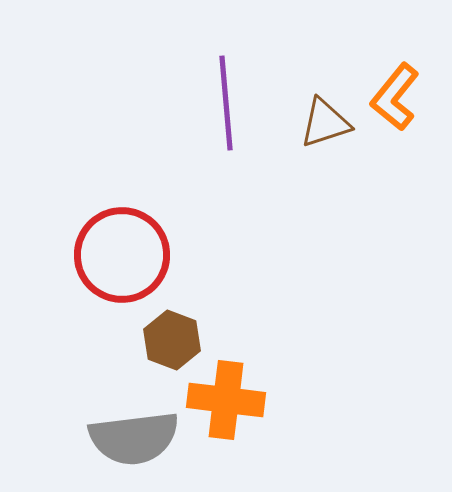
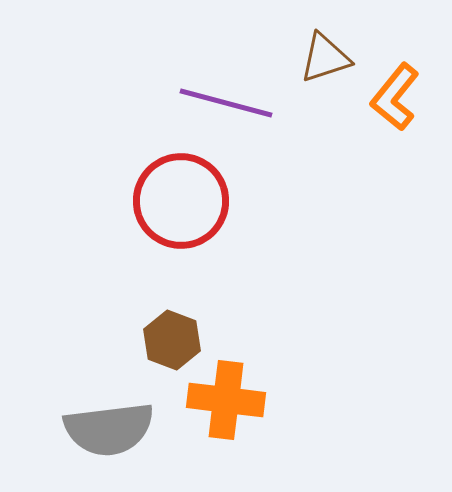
purple line: rotated 70 degrees counterclockwise
brown triangle: moved 65 px up
red circle: moved 59 px right, 54 px up
gray semicircle: moved 25 px left, 9 px up
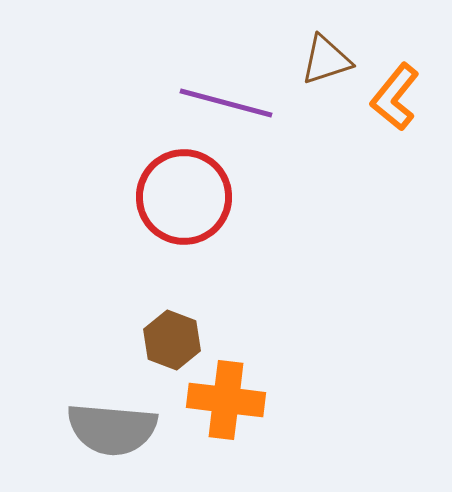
brown triangle: moved 1 px right, 2 px down
red circle: moved 3 px right, 4 px up
gray semicircle: moved 3 px right; rotated 12 degrees clockwise
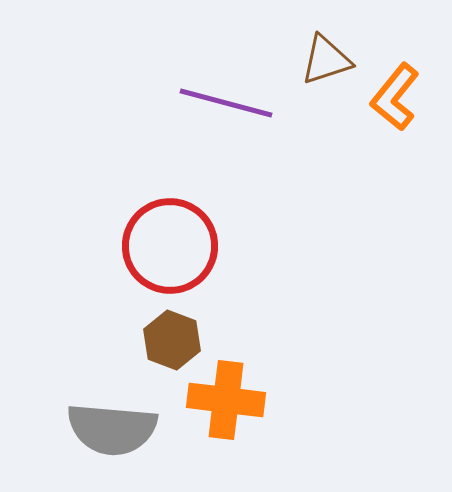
red circle: moved 14 px left, 49 px down
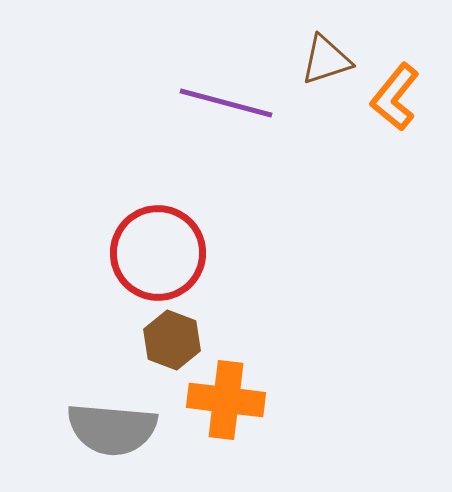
red circle: moved 12 px left, 7 px down
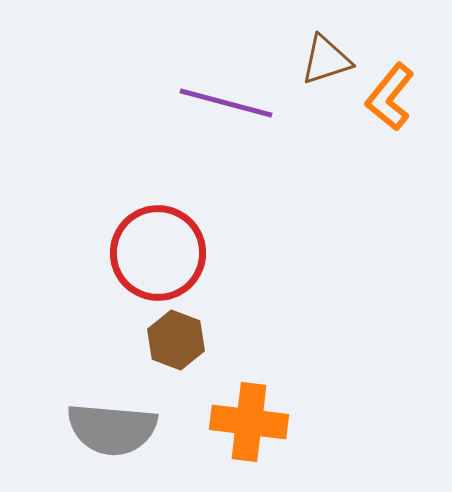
orange L-shape: moved 5 px left
brown hexagon: moved 4 px right
orange cross: moved 23 px right, 22 px down
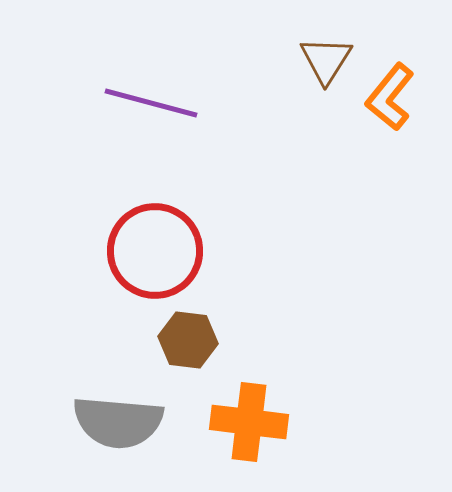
brown triangle: rotated 40 degrees counterclockwise
purple line: moved 75 px left
red circle: moved 3 px left, 2 px up
brown hexagon: moved 12 px right; rotated 14 degrees counterclockwise
gray semicircle: moved 6 px right, 7 px up
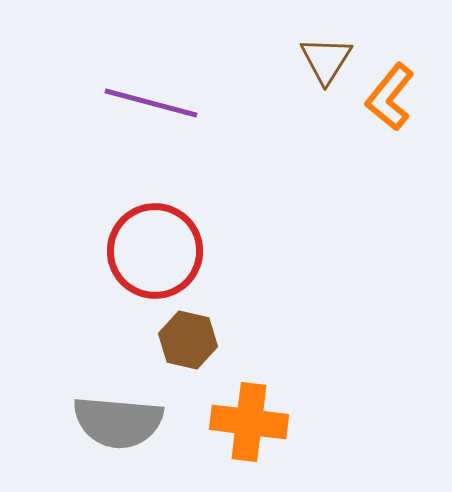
brown hexagon: rotated 6 degrees clockwise
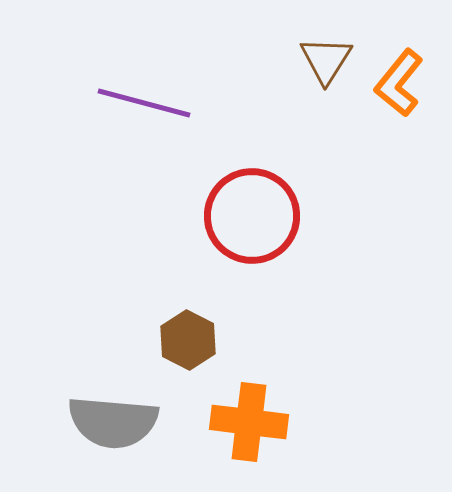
orange L-shape: moved 9 px right, 14 px up
purple line: moved 7 px left
red circle: moved 97 px right, 35 px up
brown hexagon: rotated 14 degrees clockwise
gray semicircle: moved 5 px left
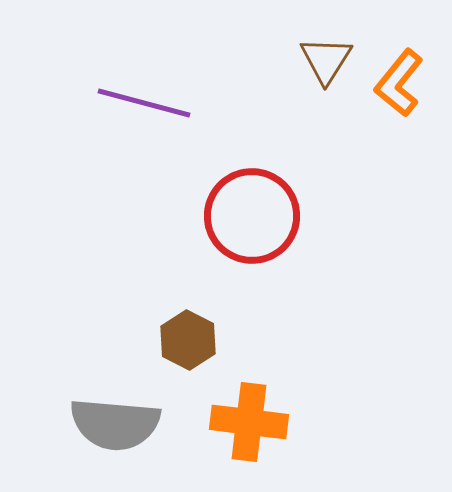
gray semicircle: moved 2 px right, 2 px down
